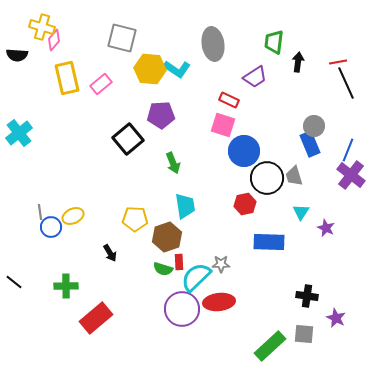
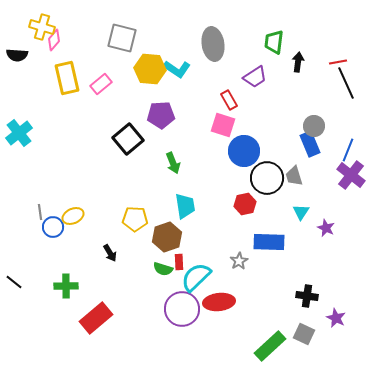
red rectangle at (229, 100): rotated 36 degrees clockwise
blue circle at (51, 227): moved 2 px right
gray star at (221, 264): moved 18 px right, 3 px up; rotated 30 degrees counterclockwise
gray square at (304, 334): rotated 20 degrees clockwise
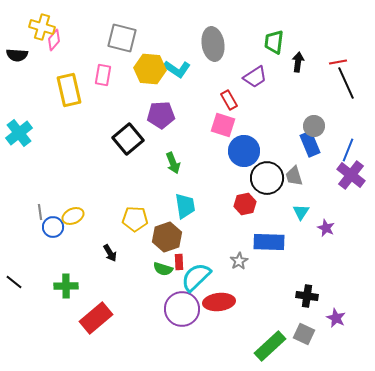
yellow rectangle at (67, 78): moved 2 px right, 12 px down
pink rectangle at (101, 84): moved 2 px right, 9 px up; rotated 40 degrees counterclockwise
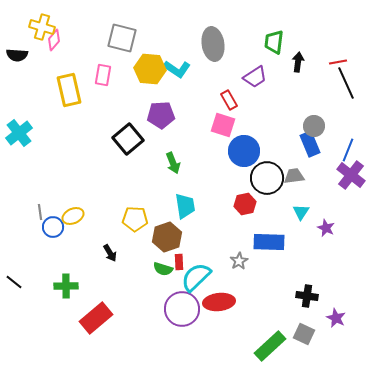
gray trapezoid at (294, 176): rotated 100 degrees clockwise
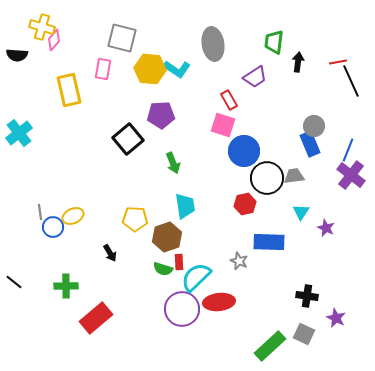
pink rectangle at (103, 75): moved 6 px up
black line at (346, 83): moved 5 px right, 2 px up
gray star at (239, 261): rotated 18 degrees counterclockwise
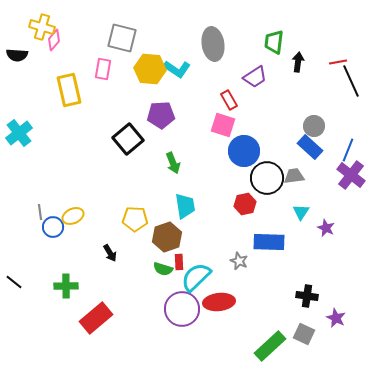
blue rectangle at (310, 144): moved 3 px down; rotated 25 degrees counterclockwise
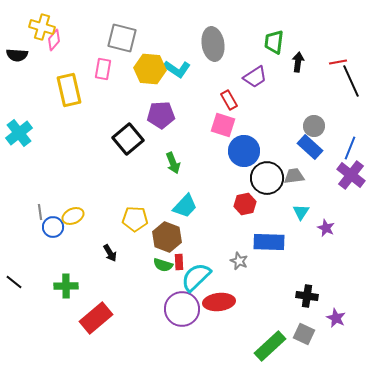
blue line at (348, 150): moved 2 px right, 2 px up
cyan trapezoid at (185, 206): rotated 52 degrees clockwise
brown hexagon at (167, 237): rotated 20 degrees counterclockwise
green semicircle at (163, 269): moved 4 px up
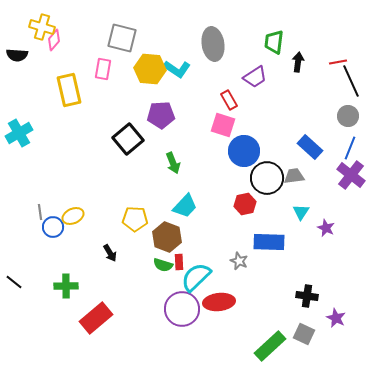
gray circle at (314, 126): moved 34 px right, 10 px up
cyan cross at (19, 133): rotated 8 degrees clockwise
